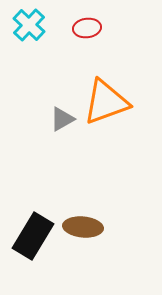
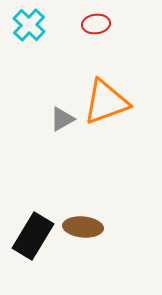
red ellipse: moved 9 px right, 4 px up
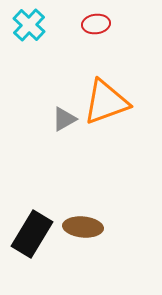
gray triangle: moved 2 px right
black rectangle: moved 1 px left, 2 px up
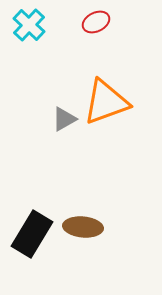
red ellipse: moved 2 px up; rotated 20 degrees counterclockwise
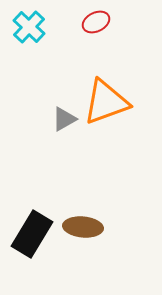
cyan cross: moved 2 px down
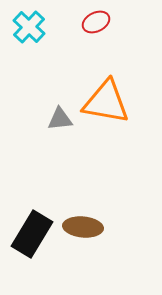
orange triangle: rotated 30 degrees clockwise
gray triangle: moved 4 px left; rotated 24 degrees clockwise
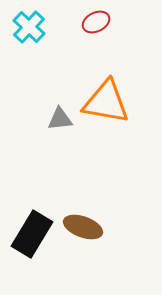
brown ellipse: rotated 15 degrees clockwise
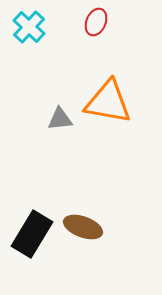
red ellipse: rotated 40 degrees counterclockwise
orange triangle: moved 2 px right
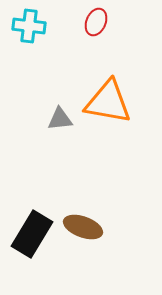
cyan cross: moved 1 px up; rotated 36 degrees counterclockwise
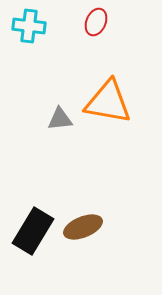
brown ellipse: rotated 42 degrees counterclockwise
black rectangle: moved 1 px right, 3 px up
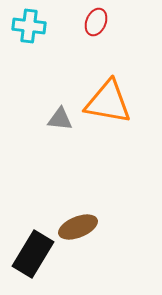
gray triangle: rotated 12 degrees clockwise
brown ellipse: moved 5 px left
black rectangle: moved 23 px down
